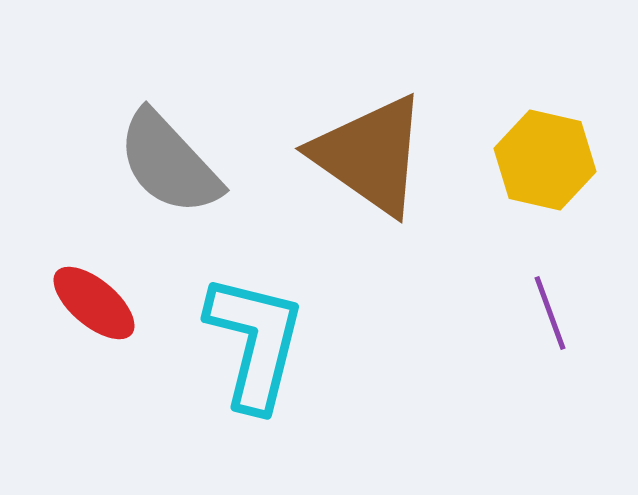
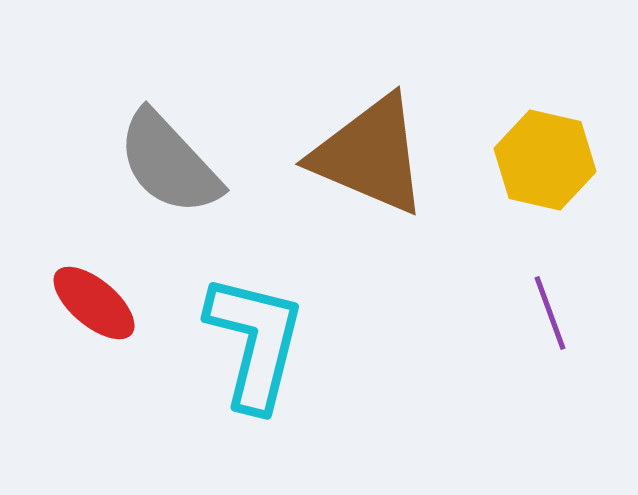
brown triangle: rotated 12 degrees counterclockwise
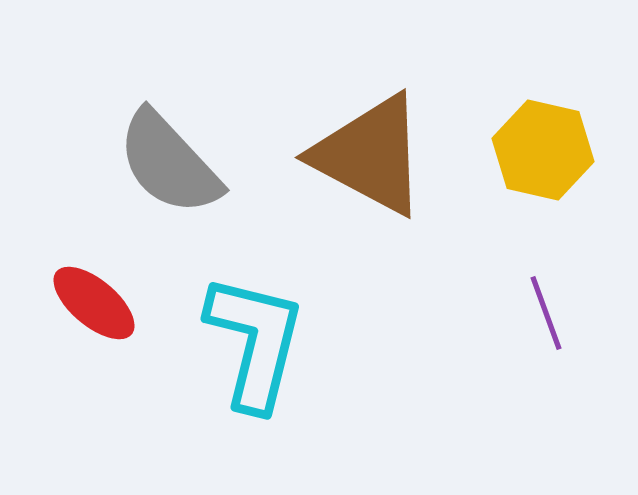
brown triangle: rotated 5 degrees clockwise
yellow hexagon: moved 2 px left, 10 px up
purple line: moved 4 px left
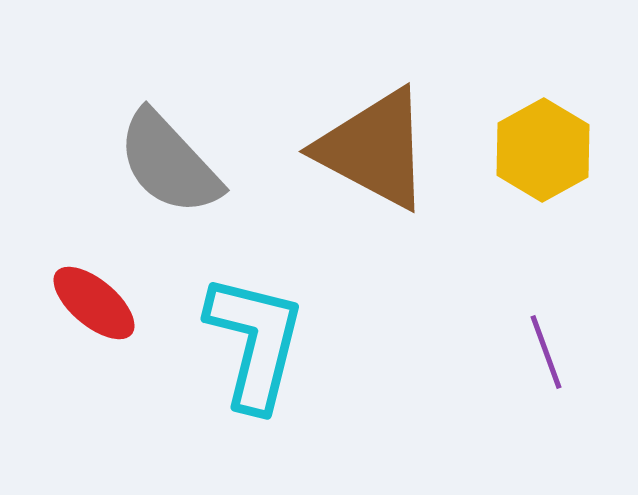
yellow hexagon: rotated 18 degrees clockwise
brown triangle: moved 4 px right, 6 px up
purple line: moved 39 px down
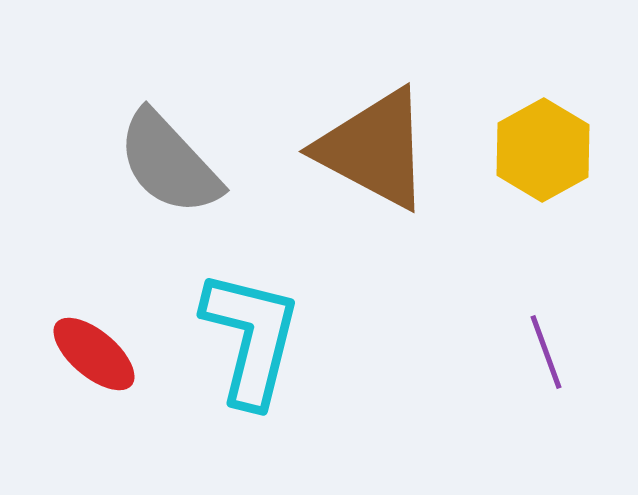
red ellipse: moved 51 px down
cyan L-shape: moved 4 px left, 4 px up
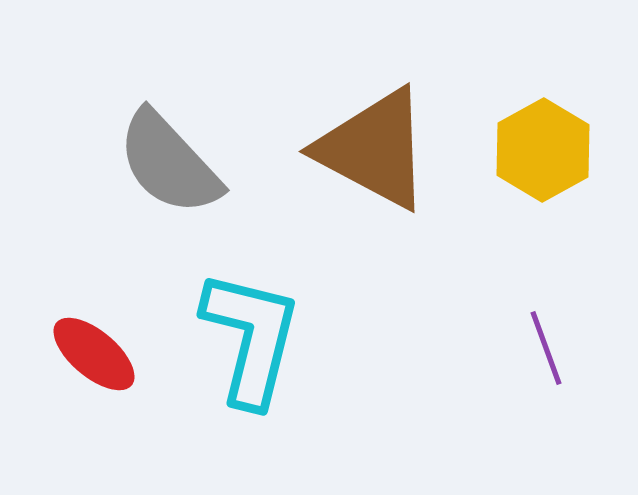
purple line: moved 4 px up
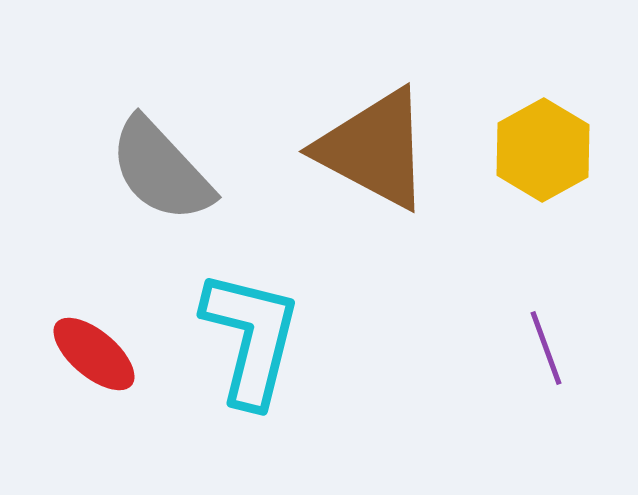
gray semicircle: moved 8 px left, 7 px down
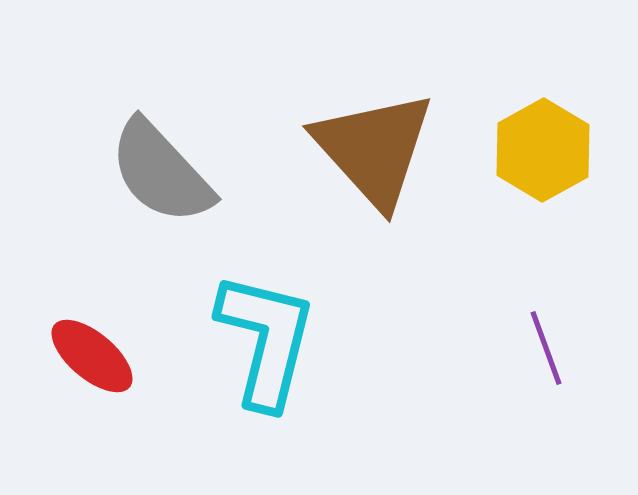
brown triangle: rotated 20 degrees clockwise
gray semicircle: moved 2 px down
cyan L-shape: moved 15 px right, 2 px down
red ellipse: moved 2 px left, 2 px down
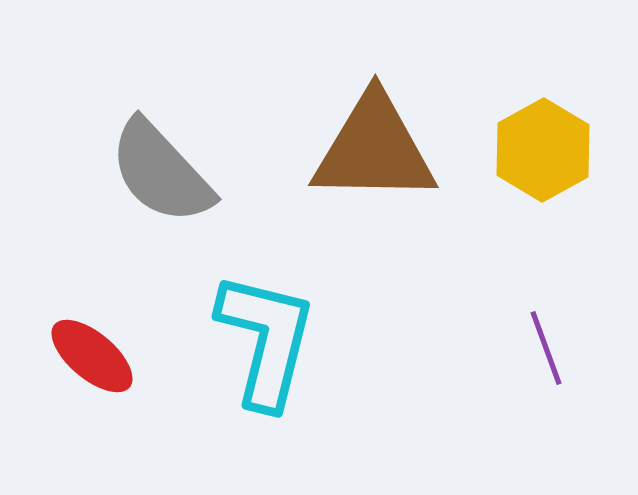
brown triangle: rotated 47 degrees counterclockwise
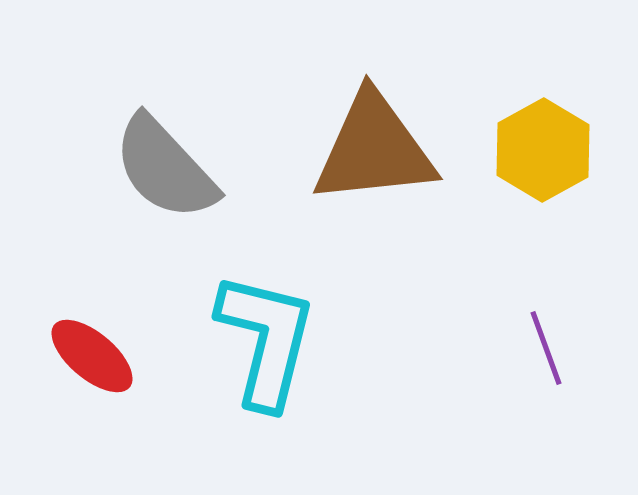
brown triangle: rotated 7 degrees counterclockwise
gray semicircle: moved 4 px right, 4 px up
